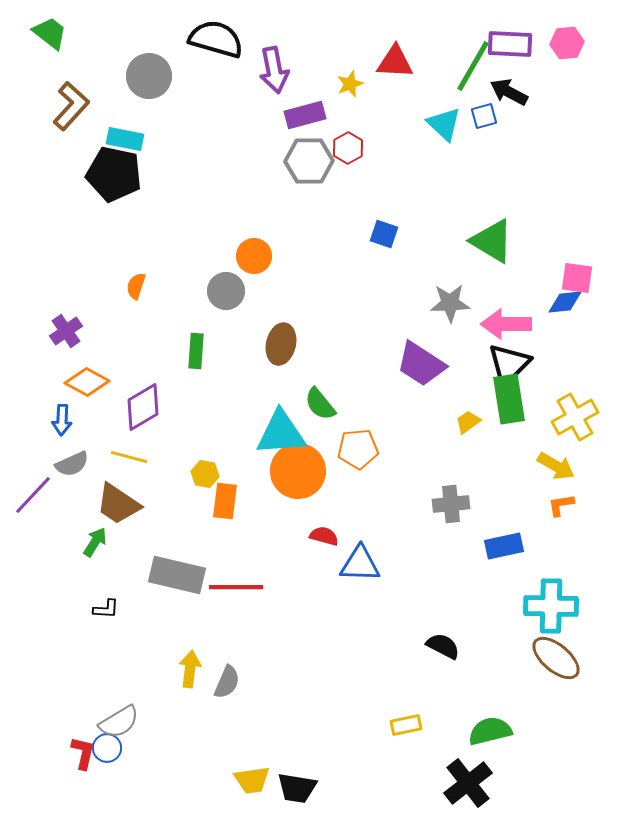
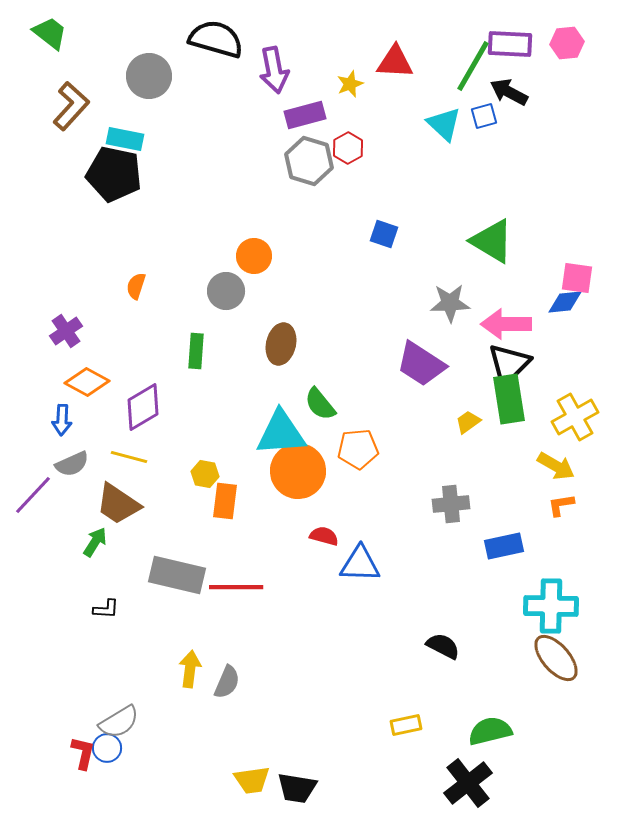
gray hexagon at (309, 161): rotated 18 degrees clockwise
brown ellipse at (556, 658): rotated 9 degrees clockwise
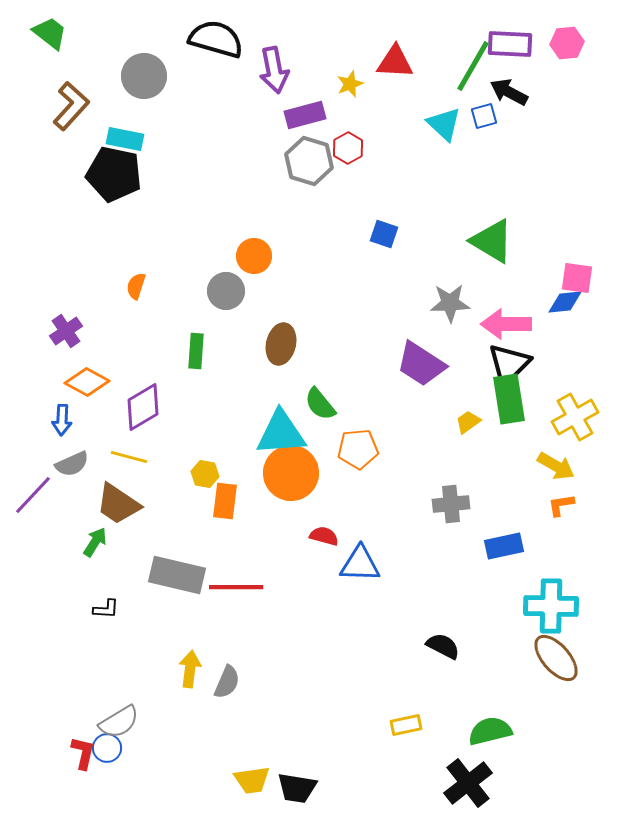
gray circle at (149, 76): moved 5 px left
orange circle at (298, 471): moved 7 px left, 2 px down
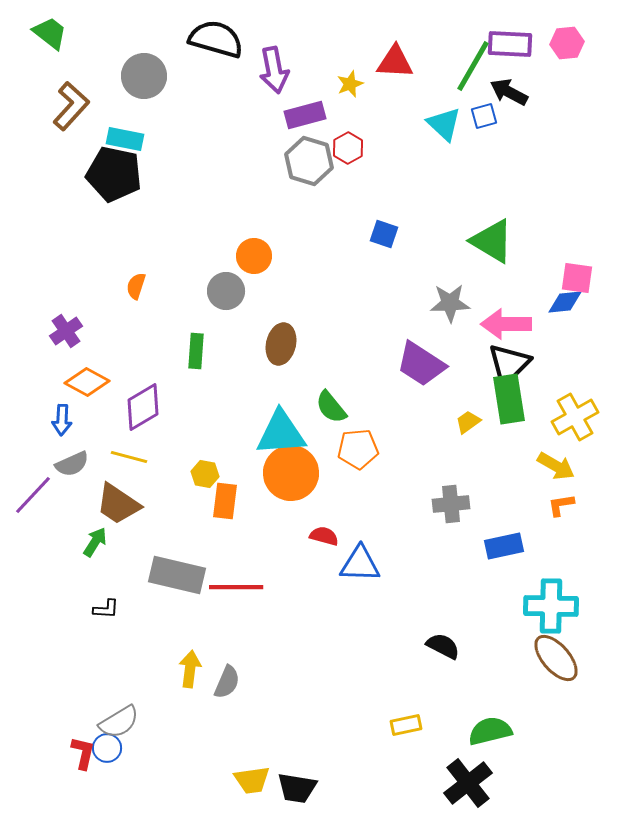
green semicircle at (320, 404): moved 11 px right, 3 px down
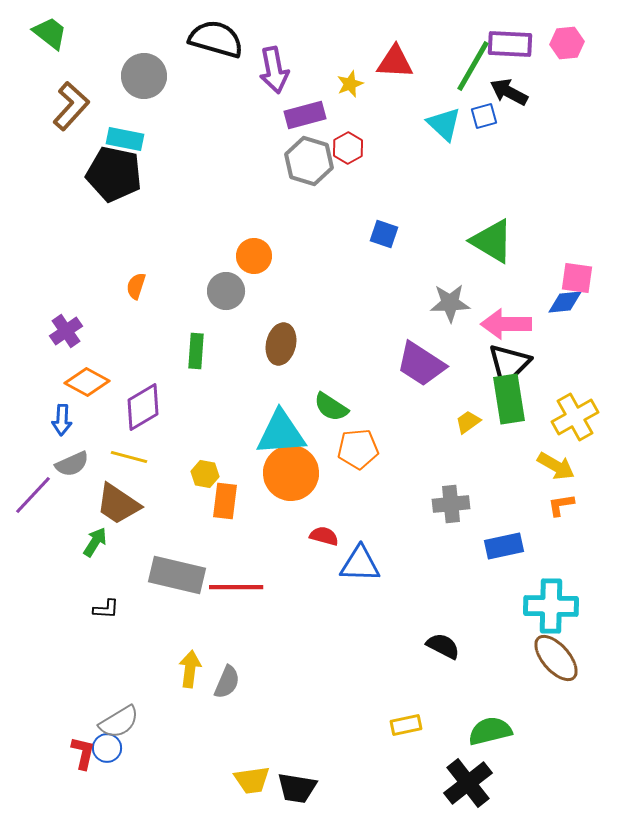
green semicircle at (331, 407): rotated 18 degrees counterclockwise
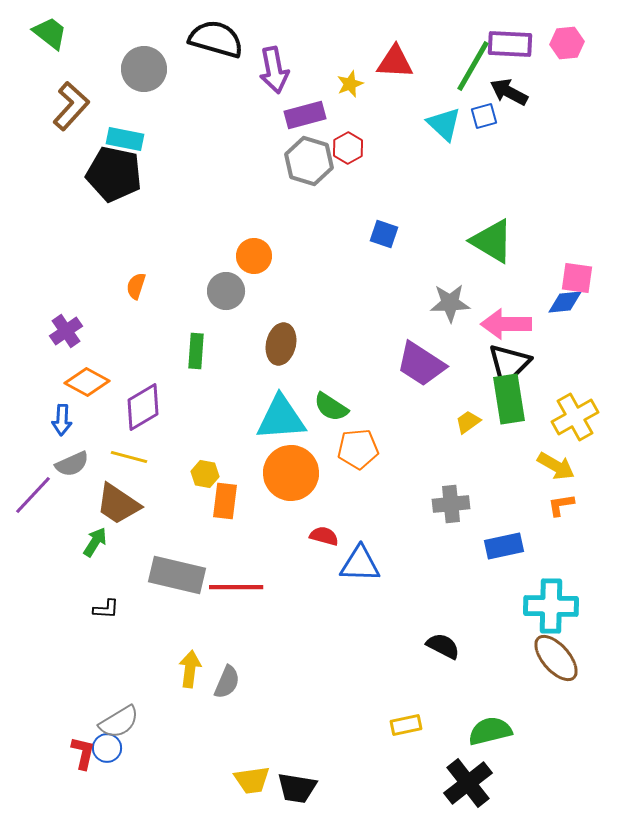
gray circle at (144, 76): moved 7 px up
cyan triangle at (281, 433): moved 15 px up
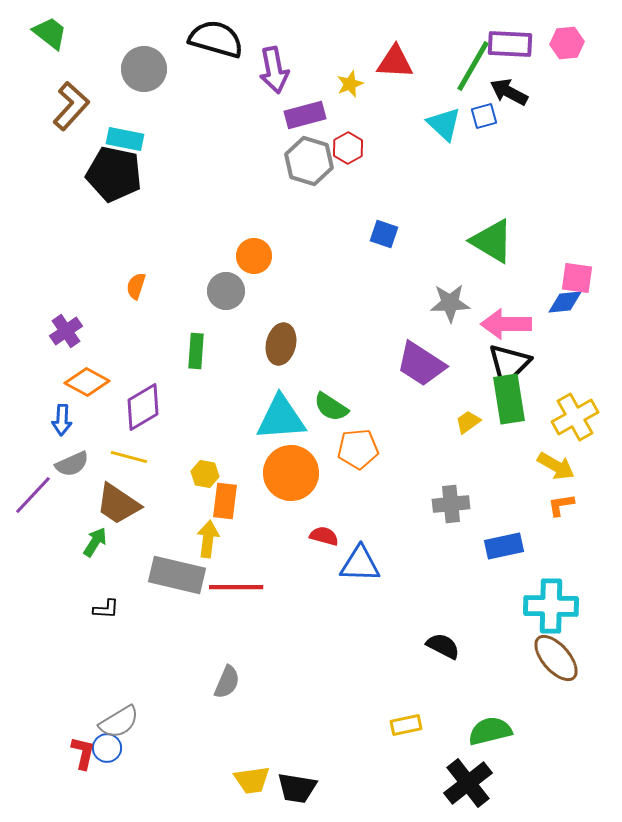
yellow arrow at (190, 669): moved 18 px right, 130 px up
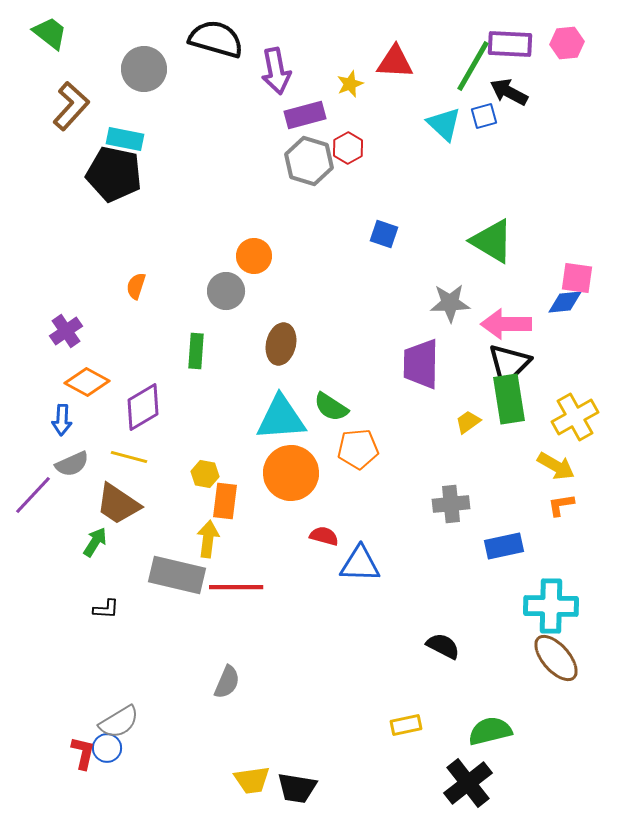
purple arrow at (274, 70): moved 2 px right, 1 px down
purple trapezoid at (421, 364): rotated 58 degrees clockwise
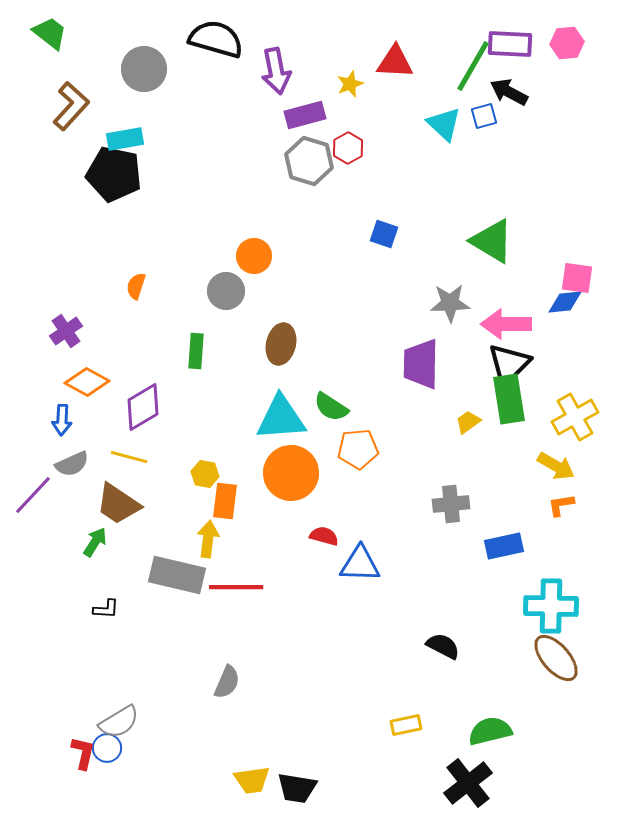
cyan rectangle at (125, 139): rotated 21 degrees counterclockwise
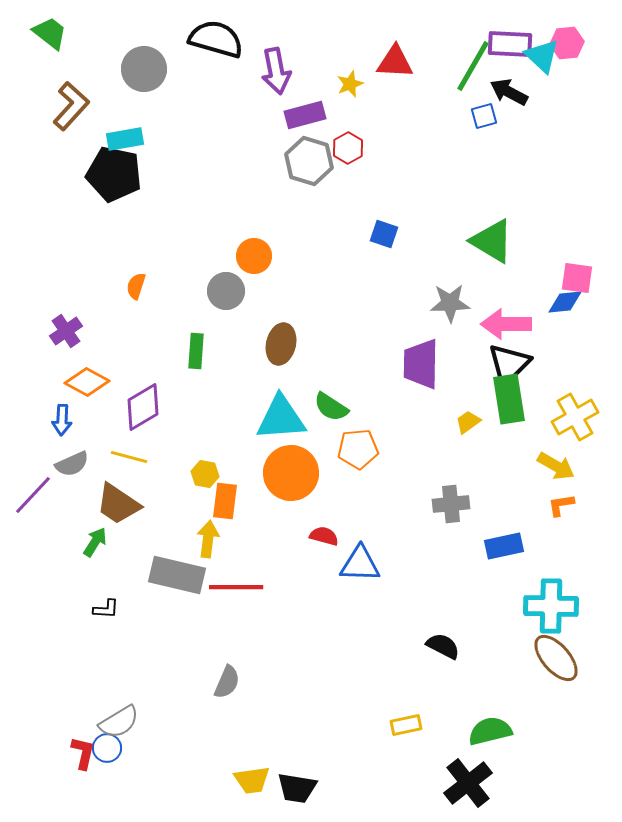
cyan triangle at (444, 124): moved 98 px right, 68 px up
